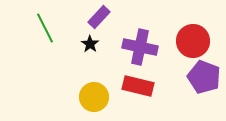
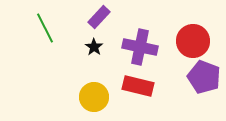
black star: moved 4 px right, 3 px down
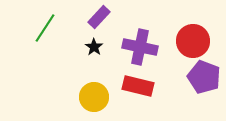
green line: rotated 60 degrees clockwise
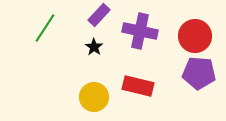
purple rectangle: moved 2 px up
red circle: moved 2 px right, 5 px up
purple cross: moved 16 px up
purple pentagon: moved 5 px left, 4 px up; rotated 16 degrees counterclockwise
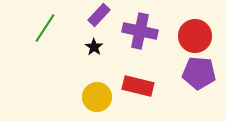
yellow circle: moved 3 px right
